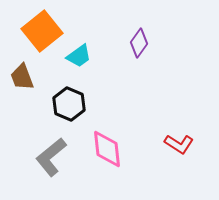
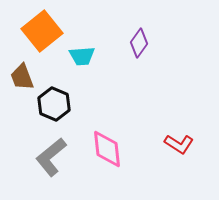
cyan trapezoid: moved 3 px right; rotated 32 degrees clockwise
black hexagon: moved 15 px left
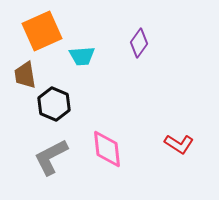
orange square: rotated 15 degrees clockwise
brown trapezoid: moved 3 px right, 2 px up; rotated 12 degrees clockwise
gray L-shape: rotated 12 degrees clockwise
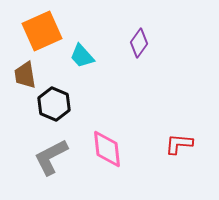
cyan trapezoid: rotated 52 degrees clockwise
red L-shape: rotated 152 degrees clockwise
